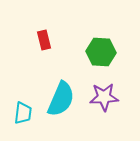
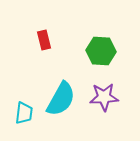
green hexagon: moved 1 px up
cyan semicircle: rotated 6 degrees clockwise
cyan trapezoid: moved 1 px right
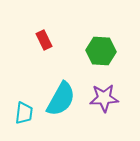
red rectangle: rotated 12 degrees counterclockwise
purple star: moved 1 px down
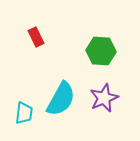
red rectangle: moved 8 px left, 3 px up
purple star: rotated 20 degrees counterclockwise
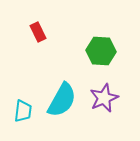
red rectangle: moved 2 px right, 5 px up
cyan semicircle: moved 1 px right, 1 px down
cyan trapezoid: moved 1 px left, 2 px up
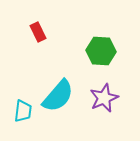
cyan semicircle: moved 4 px left, 4 px up; rotated 12 degrees clockwise
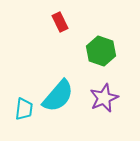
red rectangle: moved 22 px right, 10 px up
green hexagon: rotated 16 degrees clockwise
cyan trapezoid: moved 1 px right, 2 px up
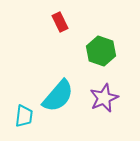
cyan trapezoid: moved 7 px down
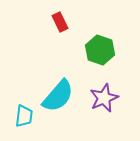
green hexagon: moved 1 px left, 1 px up
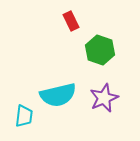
red rectangle: moved 11 px right, 1 px up
cyan semicircle: moved 1 px up; rotated 36 degrees clockwise
